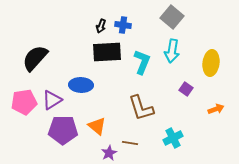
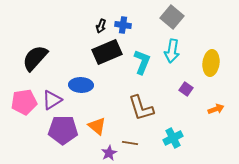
black rectangle: rotated 20 degrees counterclockwise
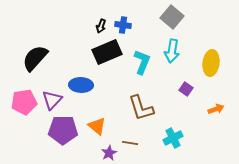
purple triangle: rotated 15 degrees counterclockwise
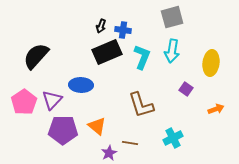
gray square: rotated 35 degrees clockwise
blue cross: moved 5 px down
black semicircle: moved 1 px right, 2 px up
cyan L-shape: moved 5 px up
pink pentagon: rotated 25 degrees counterclockwise
brown L-shape: moved 3 px up
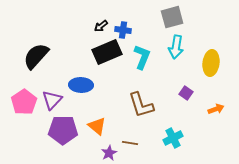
black arrow: rotated 32 degrees clockwise
cyan arrow: moved 4 px right, 4 px up
purple square: moved 4 px down
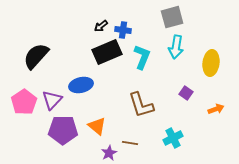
blue ellipse: rotated 15 degrees counterclockwise
